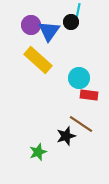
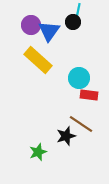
black circle: moved 2 px right
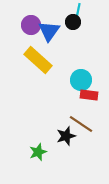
cyan circle: moved 2 px right, 2 px down
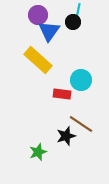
purple circle: moved 7 px right, 10 px up
red rectangle: moved 27 px left, 1 px up
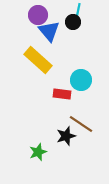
blue triangle: rotated 15 degrees counterclockwise
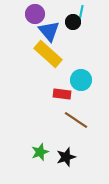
cyan line: moved 3 px right, 2 px down
purple circle: moved 3 px left, 1 px up
yellow rectangle: moved 10 px right, 6 px up
brown line: moved 5 px left, 4 px up
black star: moved 21 px down
green star: moved 2 px right
